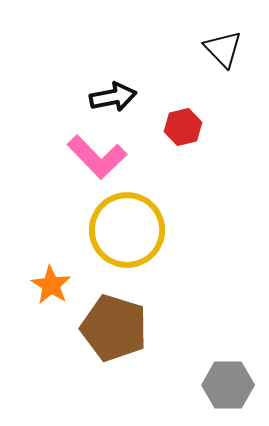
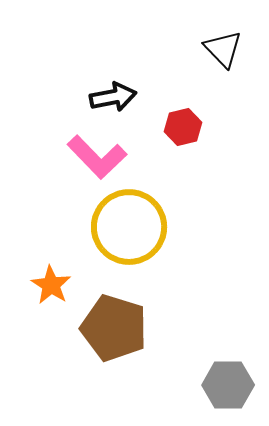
yellow circle: moved 2 px right, 3 px up
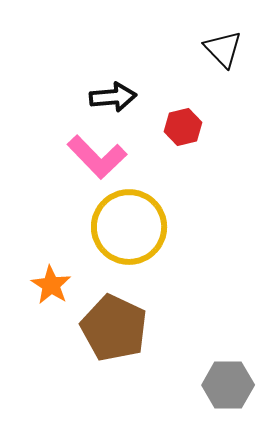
black arrow: rotated 6 degrees clockwise
brown pentagon: rotated 8 degrees clockwise
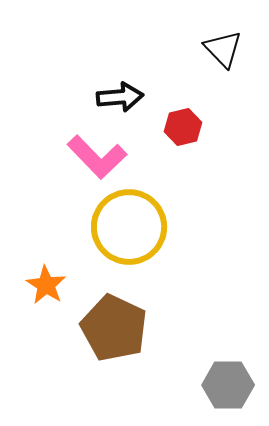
black arrow: moved 7 px right
orange star: moved 5 px left
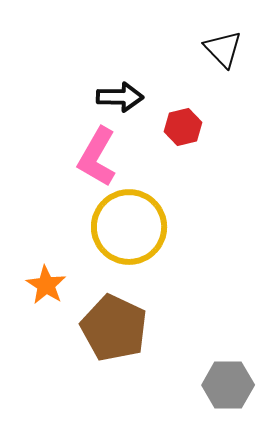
black arrow: rotated 6 degrees clockwise
pink L-shape: rotated 74 degrees clockwise
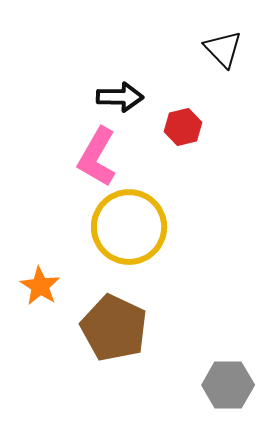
orange star: moved 6 px left, 1 px down
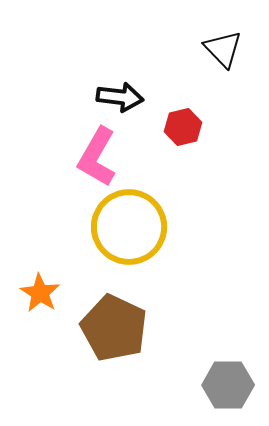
black arrow: rotated 6 degrees clockwise
orange star: moved 7 px down
